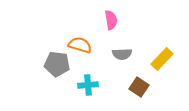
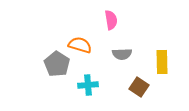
yellow rectangle: moved 3 px down; rotated 45 degrees counterclockwise
gray pentagon: rotated 25 degrees clockwise
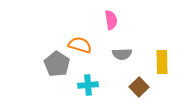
brown square: rotated 12 degrees clockwise
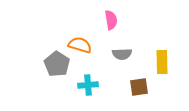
brown square: rotated 36 degrees clockwise
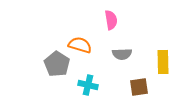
yellow rectangle: moved 1 px right
cyan cross: rotated 18 degrees clockwise
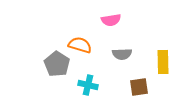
pink semicircle: rotated 90 degrees clockwise
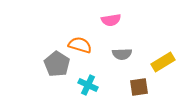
yellow rectangle: rotated 60 degrees clockwise
cyan cross: rotated 12 degrees clockwise
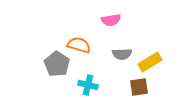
orange semicircle: moved 1 px left
yellow rectangle: moved 13 px left
cyan cross: rotated 12 degrees counterclockwise
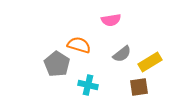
gray semicircle: rotated 36 degrees counterclockwise
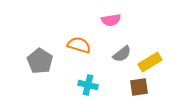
gray pentagon: moved 17 px left, 3 px up
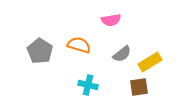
gray pentagon: moved 10 px up
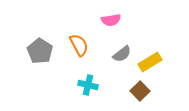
orange semicircle: rotated 45 degrees clockwise
brown square: moved 1 px right, 4 px down; rotated 36 degrees counterclockwise
